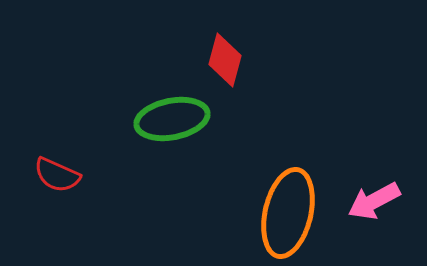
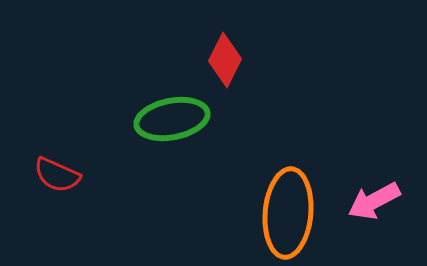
red diamond: rotated 12 degrees clockwise
orange ellipse: rotated 8 degrees counterclockwise
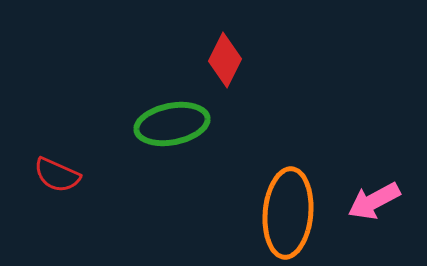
green ellipse: moved 5 px down
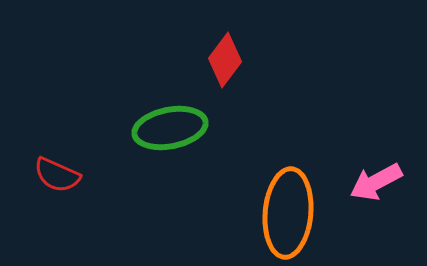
red diamond: rotated 10 degrees clockwise
green ellipse: moved 2 px left, 4 px down
pink arrow: moved 2 px right, 19 px up
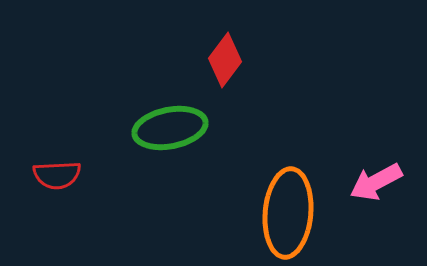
red semicircle: rotated 27 degrees counterclockwise
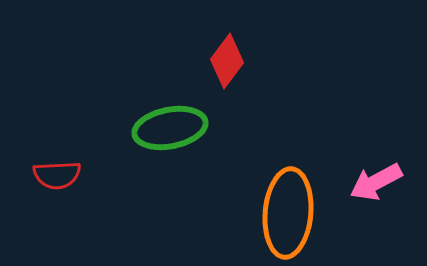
red diamond: moved 2 px right, 1 px down
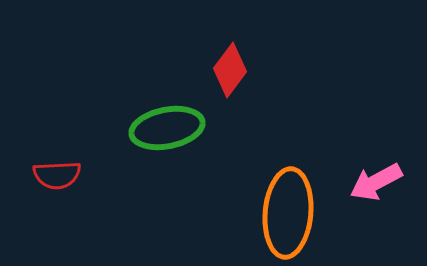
red diamond: moved 3 px right, 9 px down
green ellipse: moved 3 px left
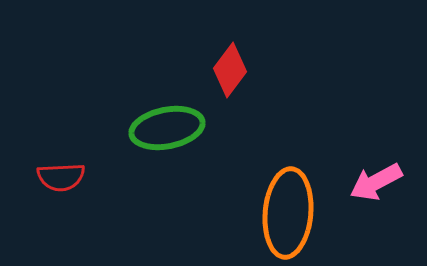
red semicircle: moved 4 px right, 2 px down
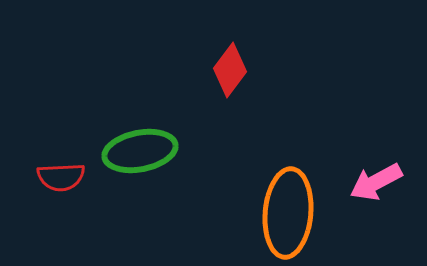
green ellipse: moved 27 px left, 23 px down
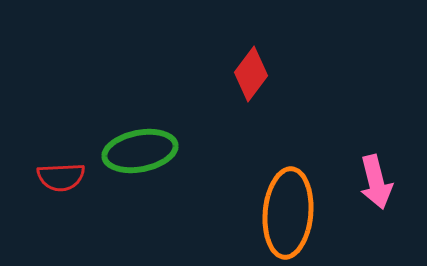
red diamond: moved 21 px right, 4 px down
pink arrow: rotated 76 degrees counterclockwise
